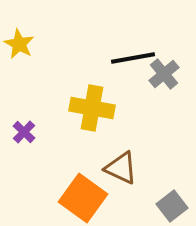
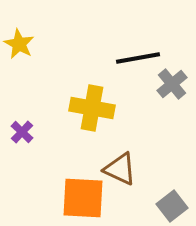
black line: moved 5 px right
gray cross: moved 8 px right, 10 px down
purple cross: moved 2 px left
brown triangle: moved 1 px left, 1 px down
orange square: rotated 33 degrees counterclockwise
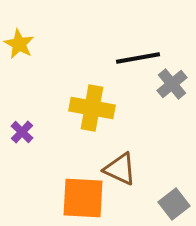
gray square: moved 2 px right, 2 px up
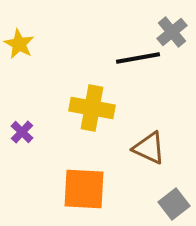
gray cross: moved 52 px up
brown triangle: moved 29 px right, 21 px up
orange square: moved 1 px right, 9 px up
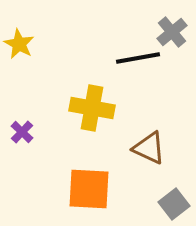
orange square: moved 5 px right
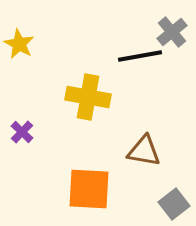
black line: moved 2 px right, 2 px up
yellow cross: moved 4 px left, 11 px up
brown triangle: moved 5 px left, 3 px down; rotated 15 degrees counterclockwise
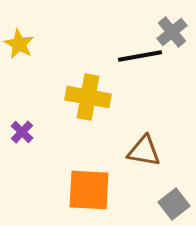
orange square: moved 1 px down
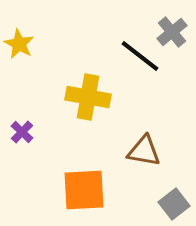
black line: rotated 48 degrees clockwise
orange square: moved 5 px left; rotated 6 degrees counterclockwise
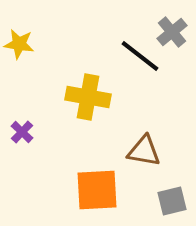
yellow star: rotated 20 degrees counterclockwise
orange square: moved 13 px right
gray square: moved 2 px left, 3 px up; rotated 24 degrees clockwise
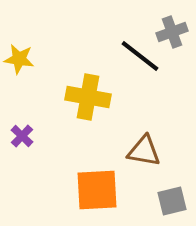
gray cross: rotated 20 degrees clockwise
yellow star: moved 15 px down
purple cross: moved 4 px down
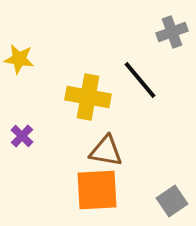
black line: moved 24 px down; rotated 12 degrees clockwise
brown triangle: moved 38 px left
gray square: rotated 20 degrees counterclockwise
